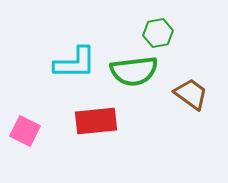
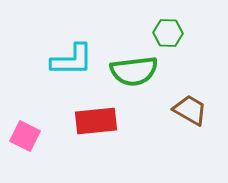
green hexagon: moved 10 px right; rotated 12 degrees clockwise
cyan L-shape: moved 3 px left, 3 px up
brown trapezoid: moved 1 px left, 16 px down; rotated 6 degrees counterclockwise
pink square: moved 5 px down
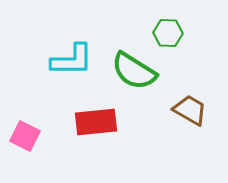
green semicircle: rotated 39 degrees clockwise
red rectangle: moved 1 px down
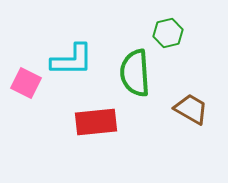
green hexagon: rotated 16 degrees counterclockwise
green semicircle: moved 1 px right, 2 px down; rotated 54 degrees clockwise
brown trapezoid: moved 1 px right, 1 px up
pink square: moved 1 px right, 53 px up
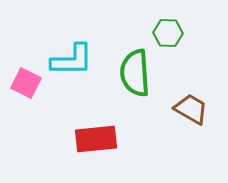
green hexagon: rotated 16 degrees clockwise
red rectangle: moved 17 px down
